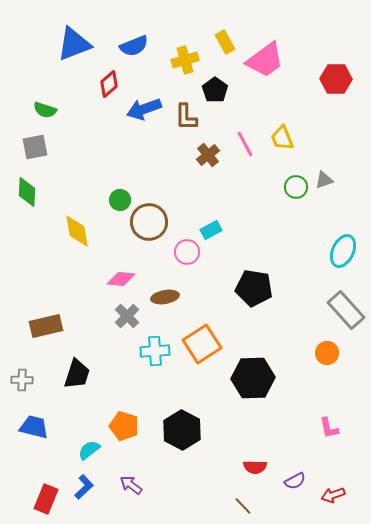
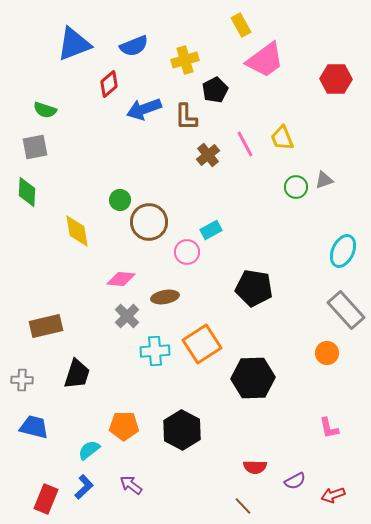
yellow rectangle at (225, 42): moved 16 px right, 17 px up
black pentagon at (215, 90): rotated 10 degrees clockwise
orange pentagon at (124, 426): rotated 16 degrees counterclockwise
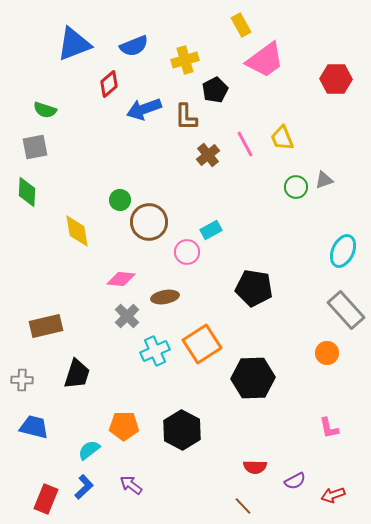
cyan cross at (155, 351): rotated 20 degrees counterclockwise
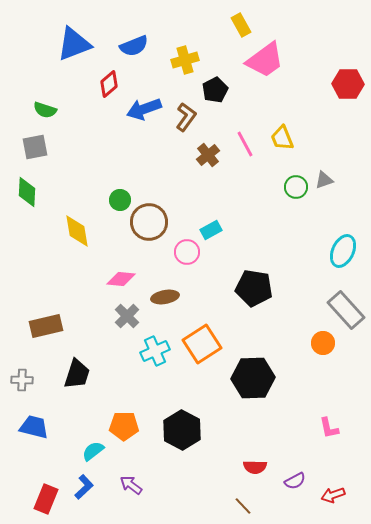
red hexagon at (336, 79): moved 12 px right, 5 px down
brown L-shape at (186, 117): rotated 144 degrees counterclockwise
orange circle at (327, 353): moved 4 px left, 10 px up
cyan semicircle at (89, 450): moved 4 px right, 1 px down
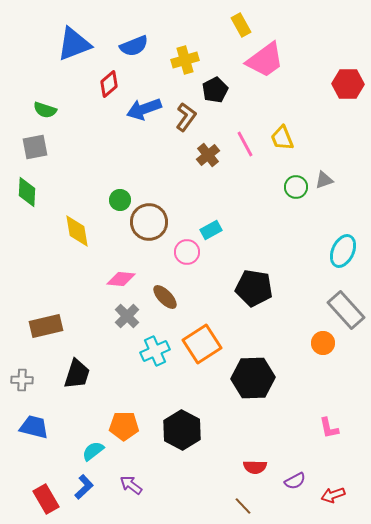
brown ellipse at (165, 297): rotated 56 degrees clockwise
red rectangle at (46, 499): rotated 52 degrees counterclockwise
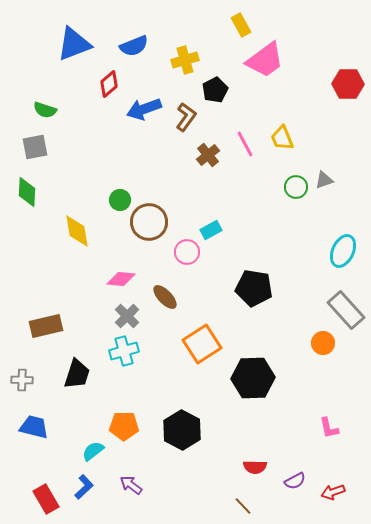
cyan cross at (155, 351): moved 31 px left; rotated 8 degrees clockwise
red arrow at (333, 495): moved 3 px up
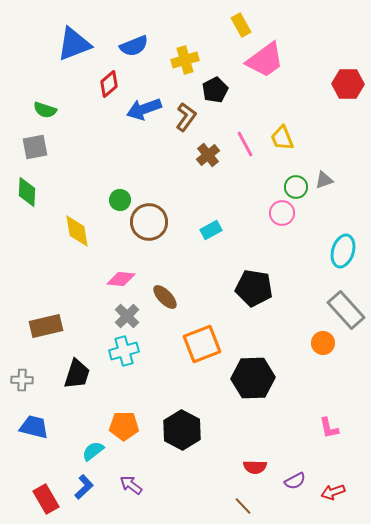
cyan ellipse at (343, 251): rotated 8 degrees counterclockwise
pink circle at (187, 252): moved 95 px right, 39 px up
orange square at (202, 344): rotated 12 degrees clockwise
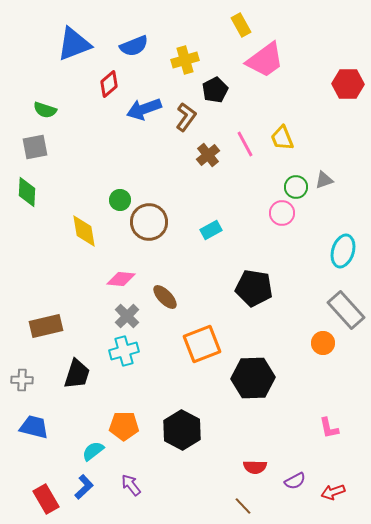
yellow diamond at (77, 231): moved 7 px right
purple arrow at (131, 485): rotated 15 degrees clockwise
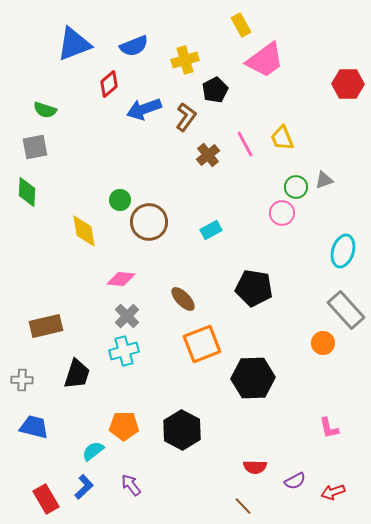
brown ellipse at (165, 297): moved 18 px right, 2 px down
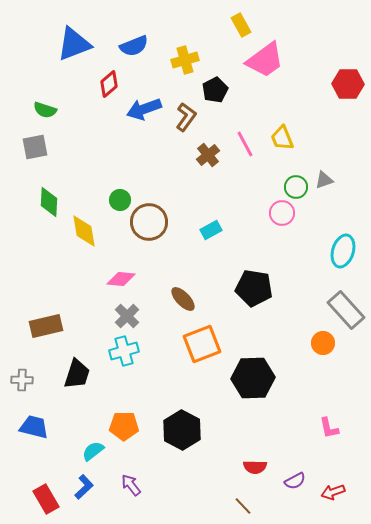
green diamond at (27, 192): moved 22 px right, 10 px down
